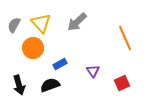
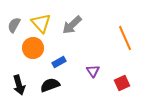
gray arrow: moved 5 px left, 3 px down
blue rectangle: moved 1 px left, 2 px up
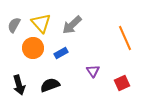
blue rectangle: moved 2 px right, 9 px up
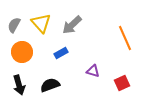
orange circle: moved 11 px left, 4 px down
purple triangle: rotated 40 degrees counterclockwise
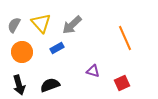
blue rectangle: moved 4 px left, 5 px up
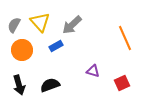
yellow triangle: moved 1 px left, 1 px up
blue rectangle: moved 1 px left, 2 px up
orange circle: moved 2 px up
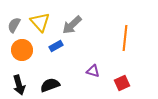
orange line: rotated 30 degrees clockwise
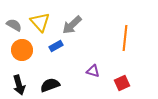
gray semicircle: rotated 91 degrees clockwise
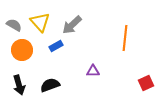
purple triangle: rotated 16 degrees counterclockwise
red square: moved 24 px right
